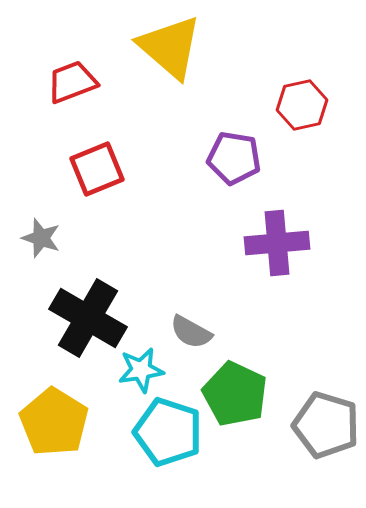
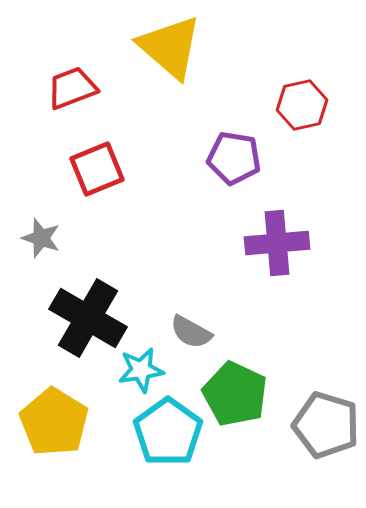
red trapezoid: moved 6 px down
cyan pentagon: rotated 18 degrees clockwise
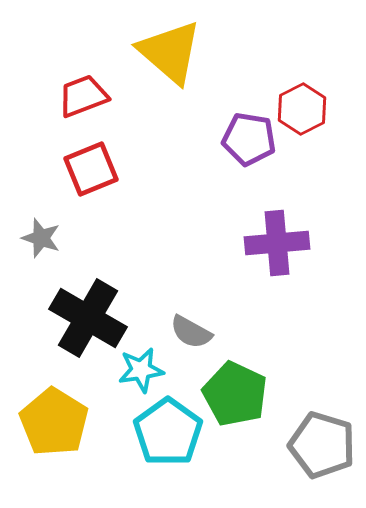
yellow triangle: moved 5 px down
red trapezoid: moved 11 px right, 8 px down
red hexagon: moved 4 px down; rotated 15 degrees counterclockwise
purple pentagon: moved 15 px right, 19 px up
red square: moved 6 px left
gray pentagon: moved 4 px left, 20 px down
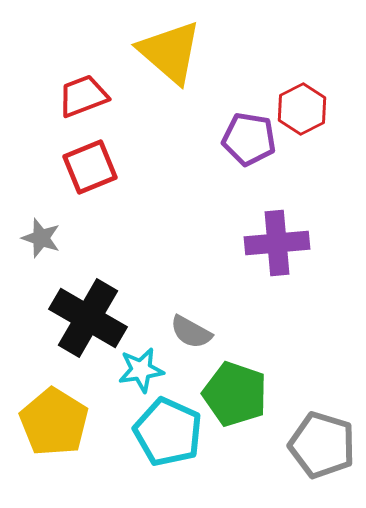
red square: moved 1 px left, 2 px up
green pentagon: rotated 6 degrees counterclockwise
cyan pentagon: rotated 12 degrees counterclockwise
